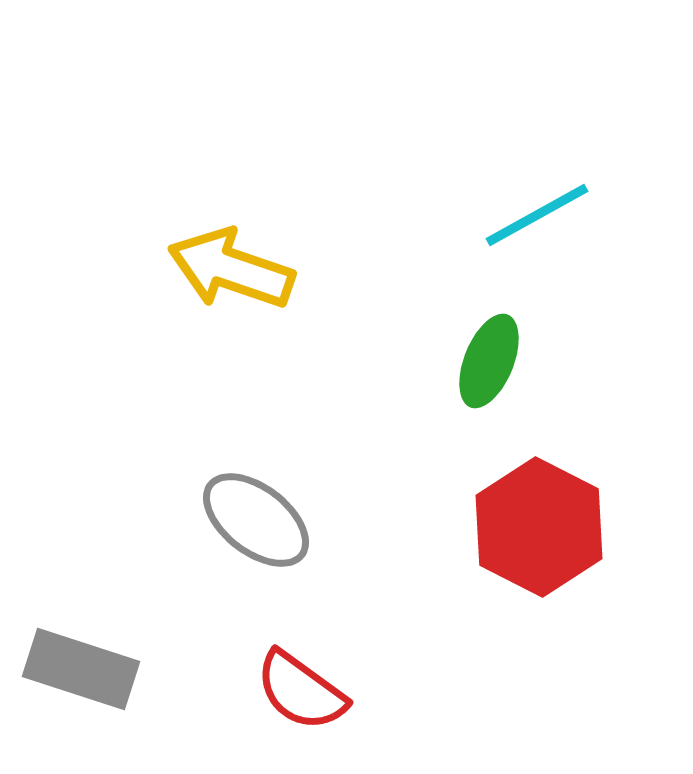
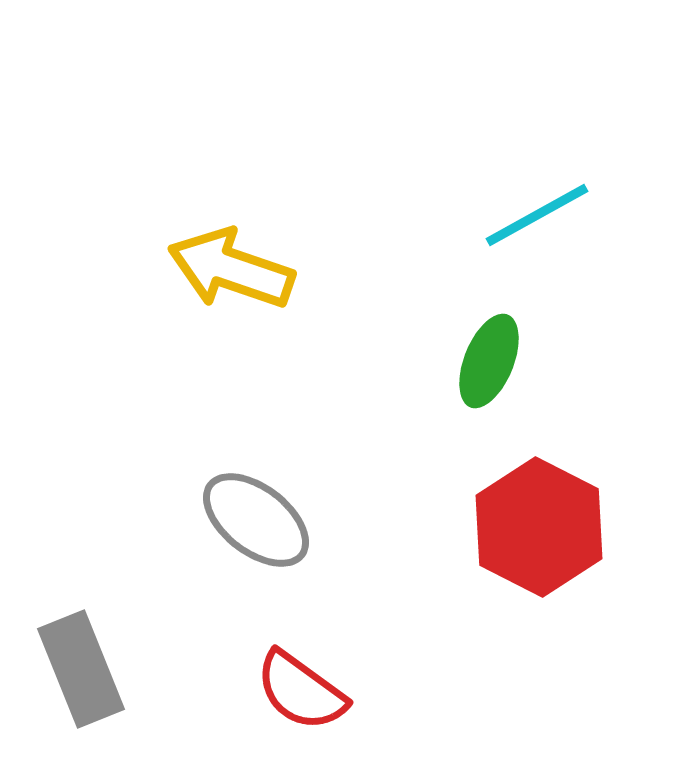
gray rectangle: rotated 50 degrees clockwise
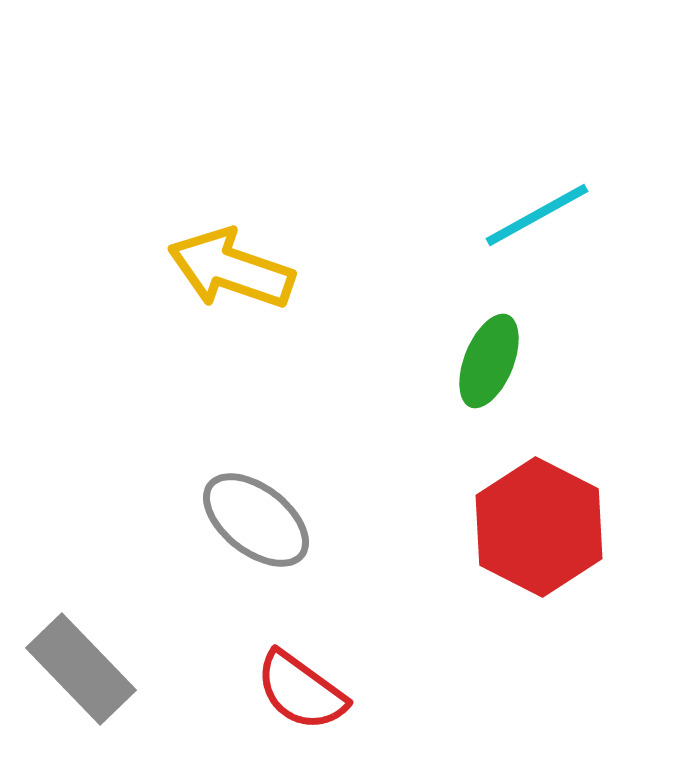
gray rectangle: rotated 22 degrees counterclockwise
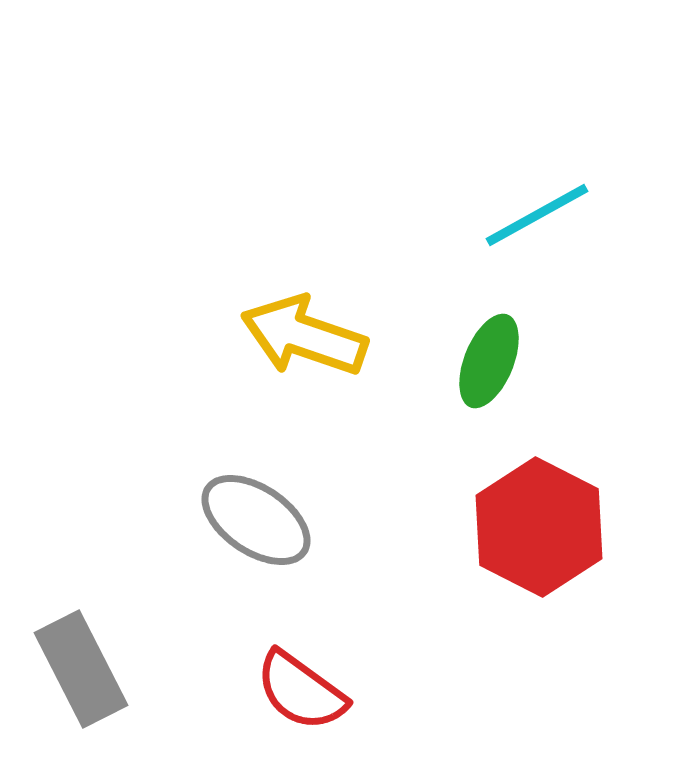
yellow arrow: moved 73 px right, 67 px down
gray ellipse: rotated 4 degrees counterclockwise
gray rectangle: rotated 17 degrees clockwise
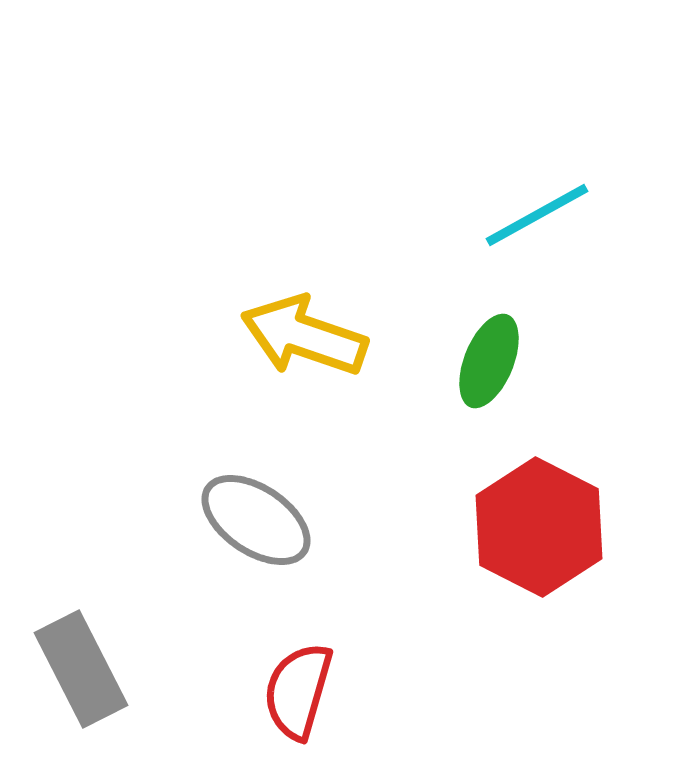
red semicircle: moved 3 px left; rotated 70 degrees clockwise
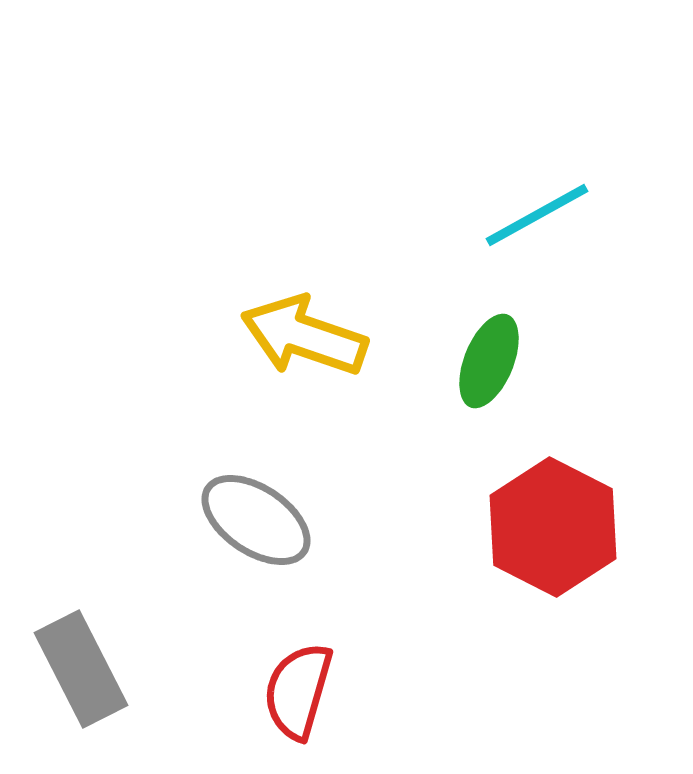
red hexagon: moved 14 px right
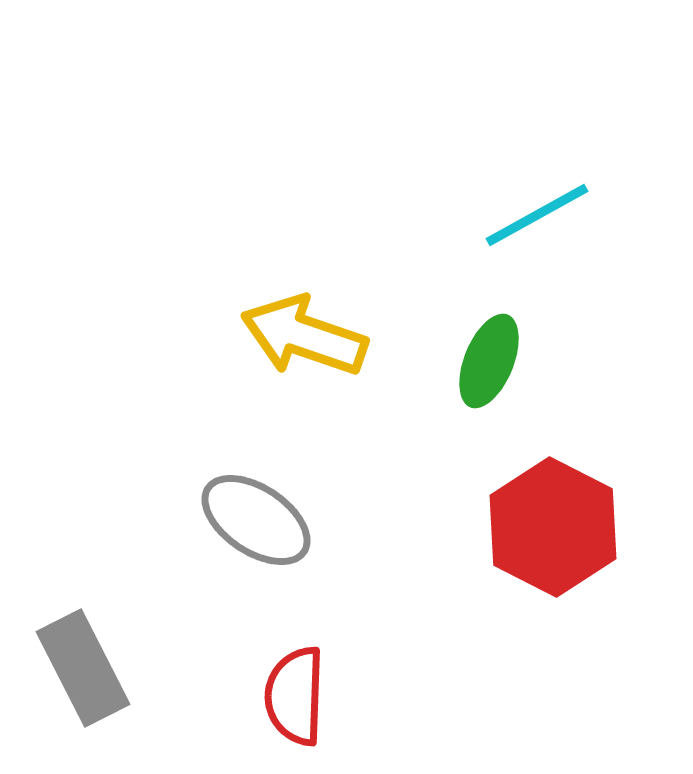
gray rectangle: moved 2 px right, 1 px up
red semicircle: moved 3 px left, 5 px down; rotated 14 degrees counterclockwise
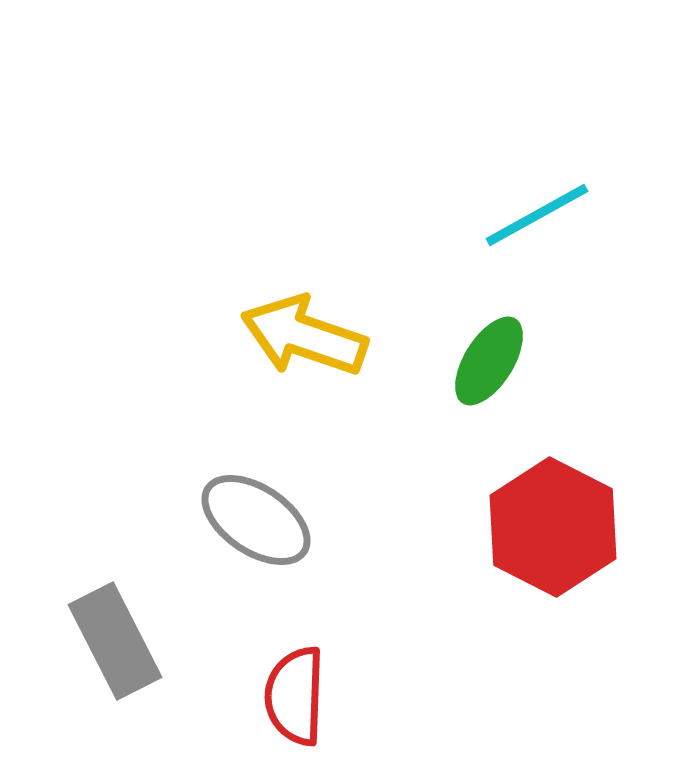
green ellipse: rotated 10 degrees clockwise
gray rectangle: moved 32 px right, 27 px up
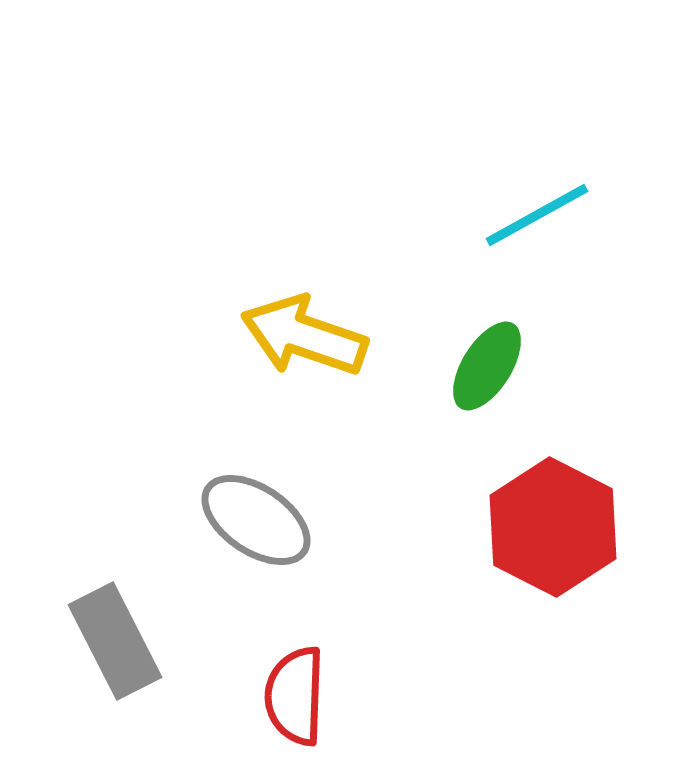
green ellipse: moved 2 px left, 5 px down
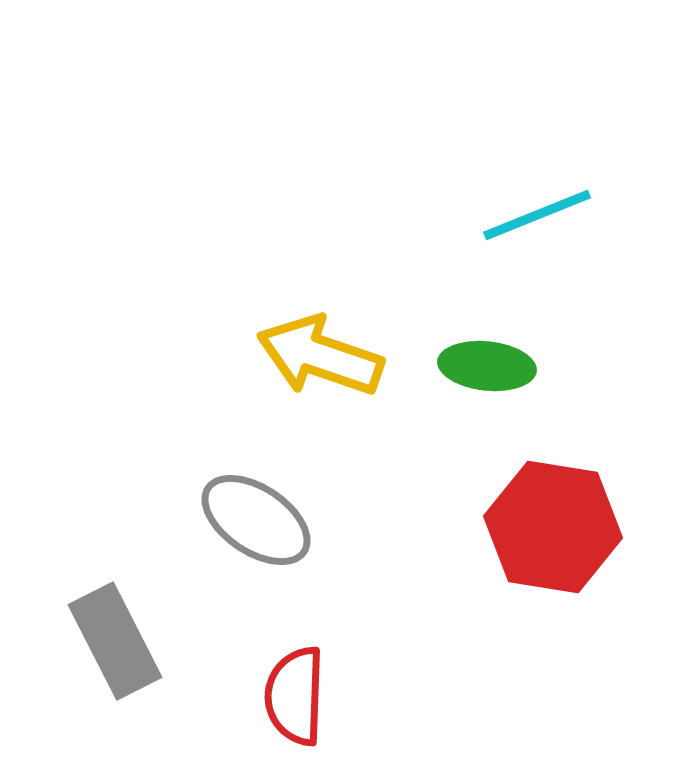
cyan line: rotated 7 degrees clockwise
yellow arrow: moved 16 px right, 20 px down
green ellipse: rotated 64 degrees clockwise
red hexagon: rotated 18 degrees counterclockwise
